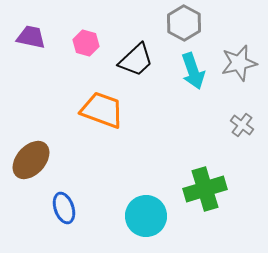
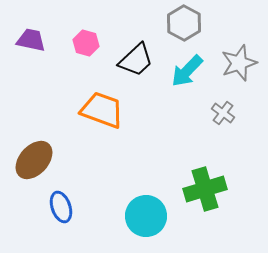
purple trapezoid: moved 3 px down
gray star: rotated 6 degrees counterclockwise
cyan arrow: moved 6 px left; rotated 63 degrees clockwise
gray cross: moved 19 px left, 12 px up
brown ellipse: moved 3 px right
blue ellipse: moved 3 px left, 1 px up
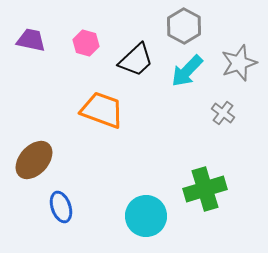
gray hexagon: moved 3 px down
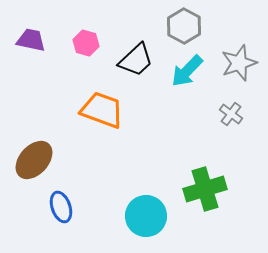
gray cross: moved 8 px right, 1 px down
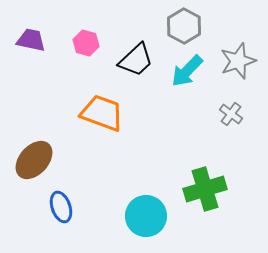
gray star: moved 1 px left, 2 px up
orange trapezoid: moved 3 px down
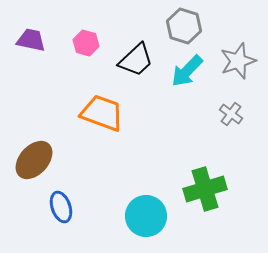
gray hexagon: rotated 12 degrees counterclockwise
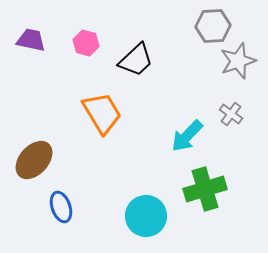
gray hexagon: moved 29 px right; rotated 20 degrees counterclockwise
cyan arrow: moved 65 px down
orange trapezoid: rotated 39 degrees clockwise
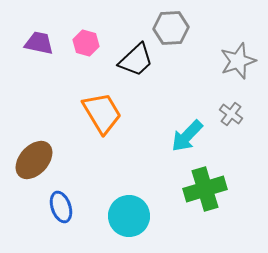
gray hexagon: moved 42 px left, 2 px down
purple trapezoid: moved 8 px right, 3 px down
cyan circle: moved 17 px left
